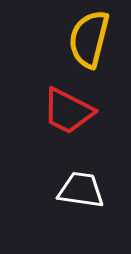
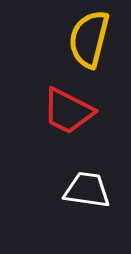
white trapezoid: moved 6 px right
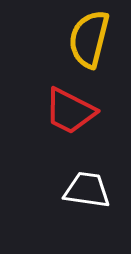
red trapezoid: moved 2 px right
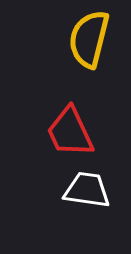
red trapezoid: moved 21 px down; rotated 38 degrees clockwise
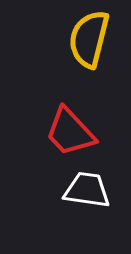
red trapezoid: rotated 18 degrees counterclockwise
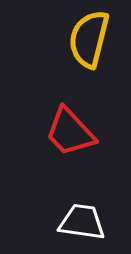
white trapezoid: moved 5 px left, 32 px down
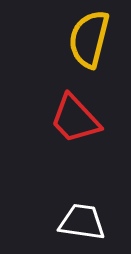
red trapezoid: moved 5 px right, 13 px up
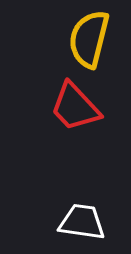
red trapezoid: moved 12 px up
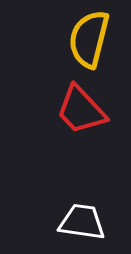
red trapezoid: moved 6 px right, 3 px down
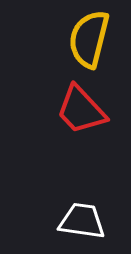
white trapezoid: moved 1 px up
